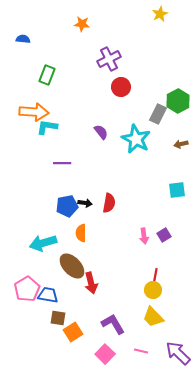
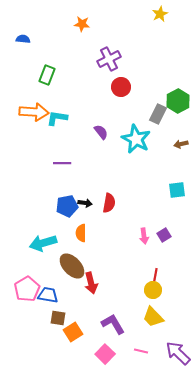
cyan L-shape: moved 10 px right, 9 px up
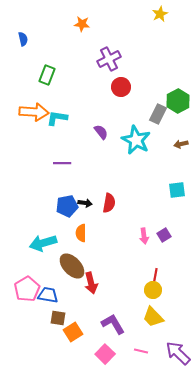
blue semicircle: rotated 72 degrees clockwise
cyan star: moved 1 px down
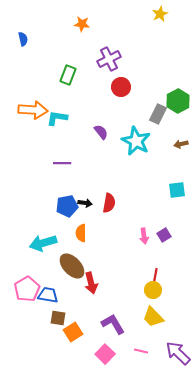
green rectangle: moved 21 px right
orange arrow: moved 1 px left, 2 px up
cyan star: moved 1 px down
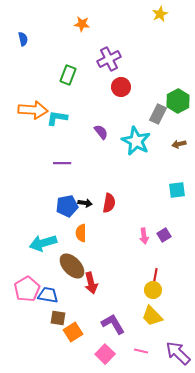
brown arrow: moved 2 px left
yellow trapezoid: moved 1 px left, 1 px up
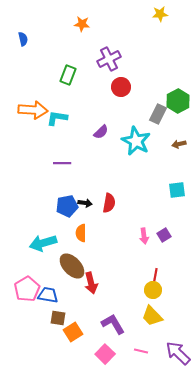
yellow star: rotated 21 degrees clockwise
purple semicircle: rotated 84 degrees clockwise
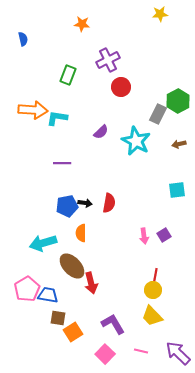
purple cross: moved 1 px left, 1 px down
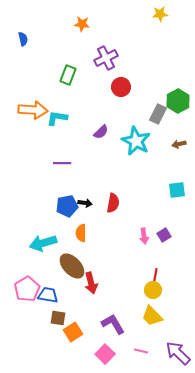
purple cross: moved 2 px left, 2 px up
red semicircle: moved 4 px right
